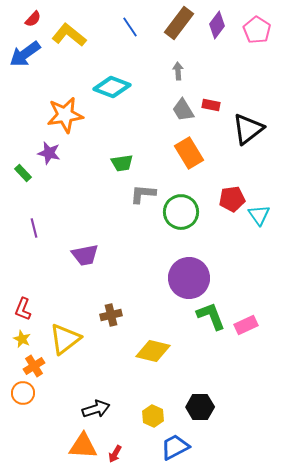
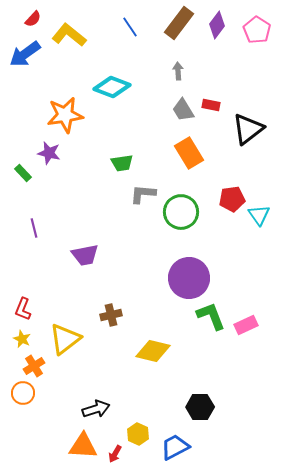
yellow hexagon: moved 15 px left, 18 px down
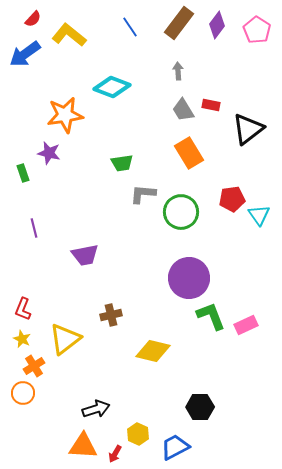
green rectangle: rotated 24 degrees clockwise
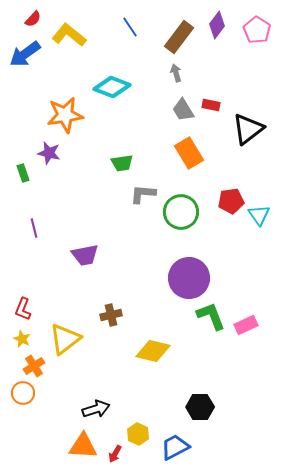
brown rectangle: moved 14 px down
gray arrow: moved 2 px left, 2 px down; rotated 12 degrees counterclockwise
red pentagon: moved 1 px left, 2 px down
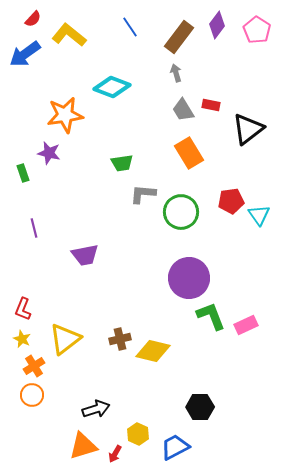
brown cross: moved 9 px right, 24 px down
orange circle: moved 9 px right, 2 px down
orange triangle: rotated 20 degrees counterclockwise
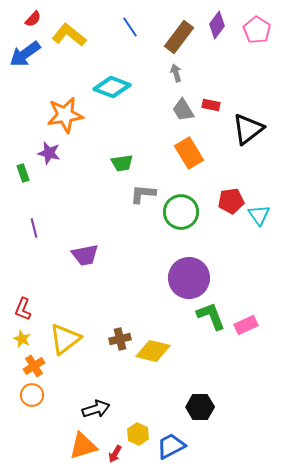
blue trapezoid: moved 4 px left, 1 px up
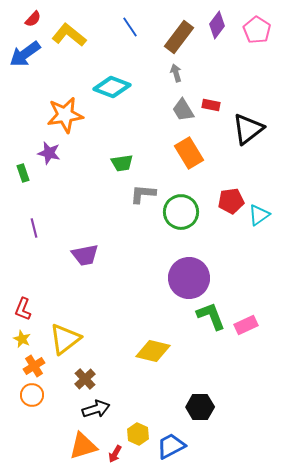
cyan triangle: rotated 30 degrees clockwise
brown cross: moved 35 px left, 40 px down; rotated 30 degrees counterclockwise
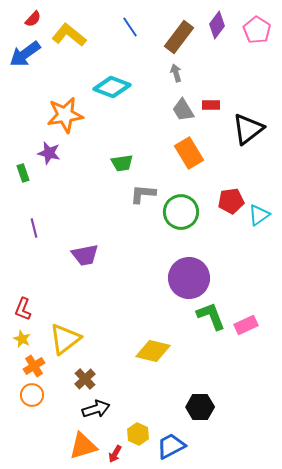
red rectangle: rotated 12 degrees counterclockwise
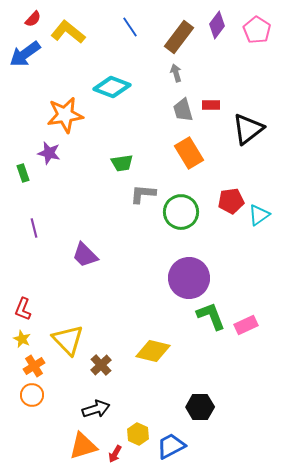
yellow L-shape: moved 1 px left, 3 px up
gray trapezoid: rotated 15 degrees clockwise
purple trapezoid: rotated 56 degrees clockwise
yellow triangle: moved 3 px right, 1 px down; rotated 36 degrees counterclockwise
brown cross: moved 16 px right, 14 px up
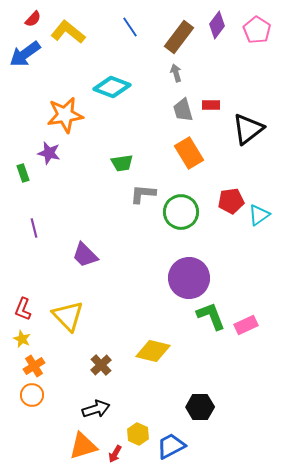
yellow triangle: moved 24 px up
